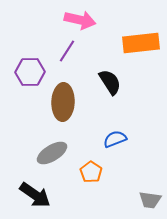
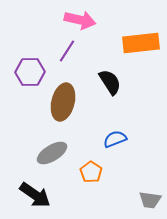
brown ellipse: rotated 12 degrees clockwise
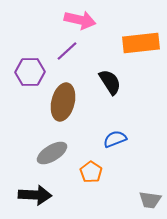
purple line: rotated 15 degrees clockwise
black arrow: rotated 32 degrees counterclockwise
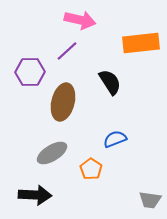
orange pentagon: moved 3 px up
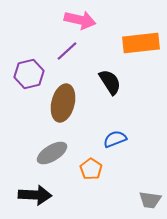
purple hexagon: moved 1 px left, 2 px down; rotated 12 degrees counterclockwise
brown ellipse: moved 1 px down
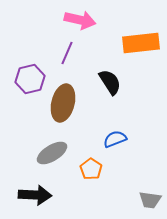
purple line: moved 2 px down; rotated 25 degrees counterclockwise
purple hexagon: moved 1 px right, 5 px down
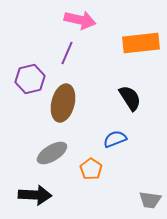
black semicircle: moved 20 px right, 16 px down
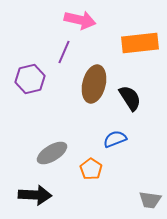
orange rectangle: moved 1 px left
purple line: moved 3 px left, 1 px up
brown ellipse: moved 31 px right, 19 px up
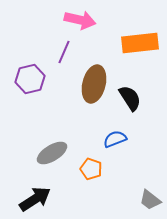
orange pentagon: rotated 15 degrees counterclockwise
black arrow: moved 4 px down; rotated 36 degrees counterclockwise
gray trapezoid: rotated 30 degrees clockwise
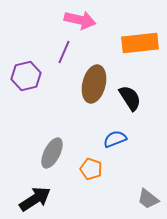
purple hexagon: moved 4 px left, 3 px up
gray ellipse: rotated 32 degrees counterclockwise
gray trapezoid: moved 2 px left, 1 px up
